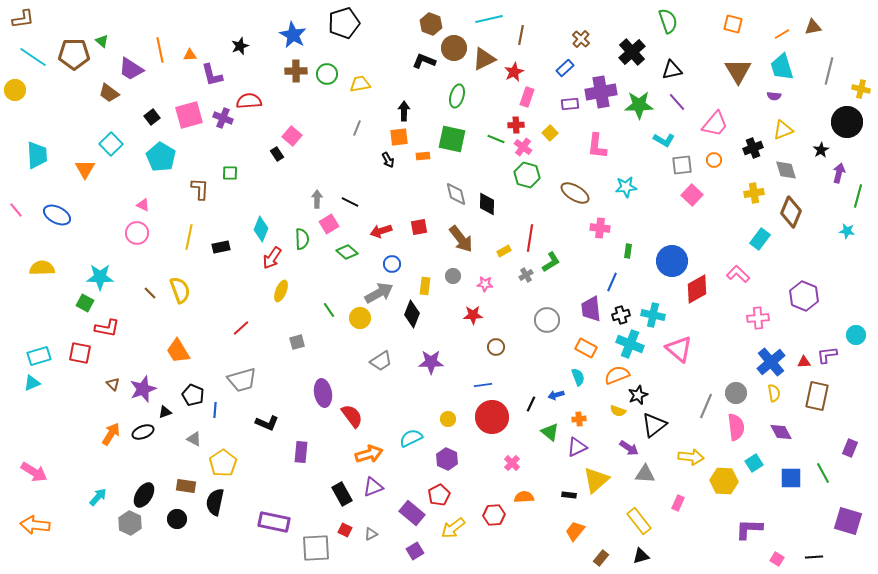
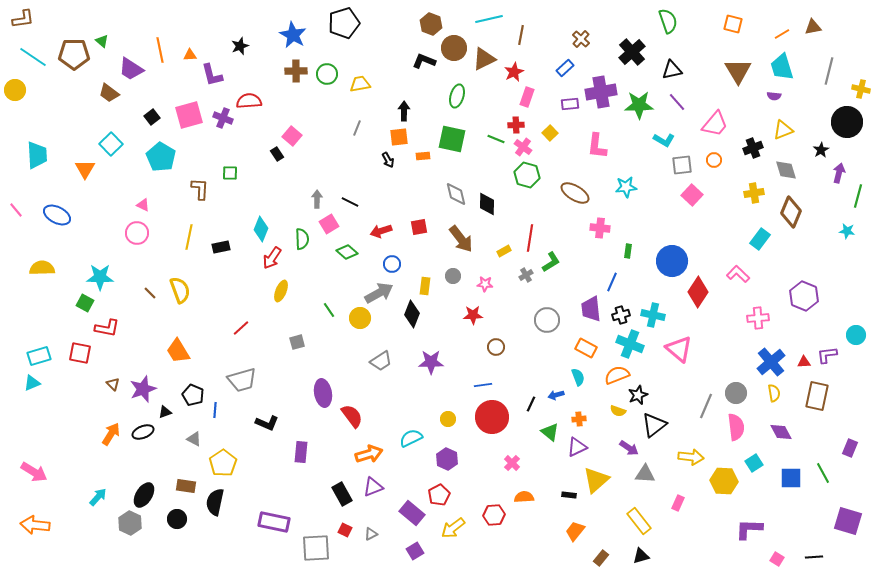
red diamond at (697, 289): moved 1 px right, 3 px down; rotated 28 degrees counterclockwise
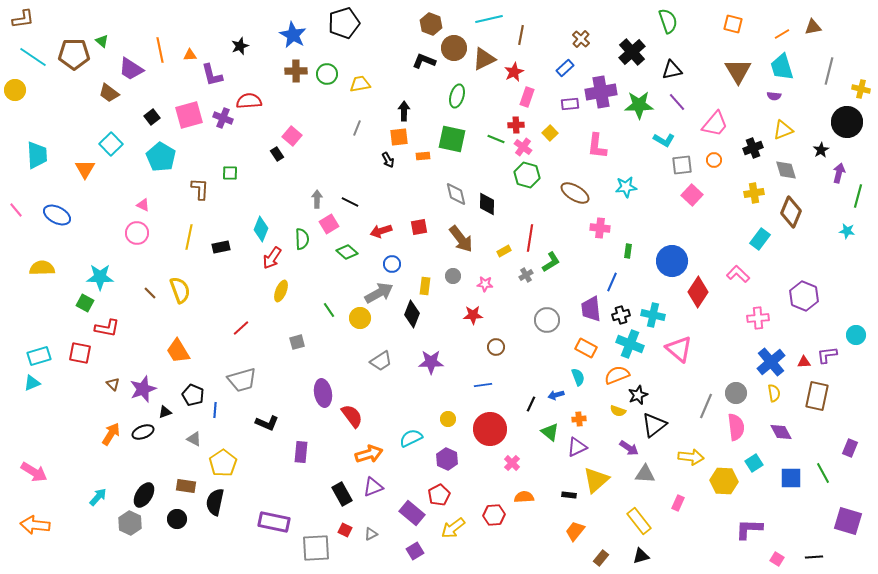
red circle at (492, 417): moved 2 px left, 12 px down
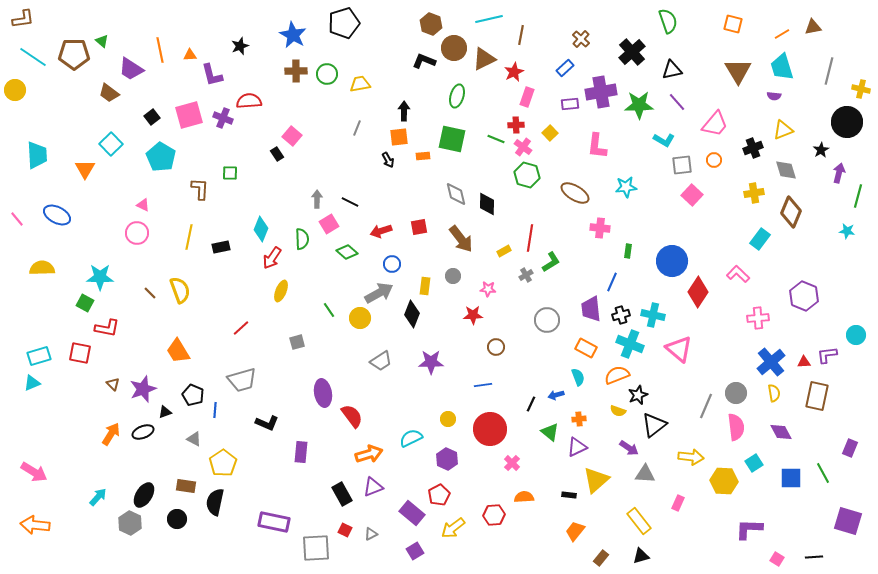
pink line at (16, 210): moved 1 px right, 9 px down
pink star at (485, 284): moved 3 px right, 5 px down
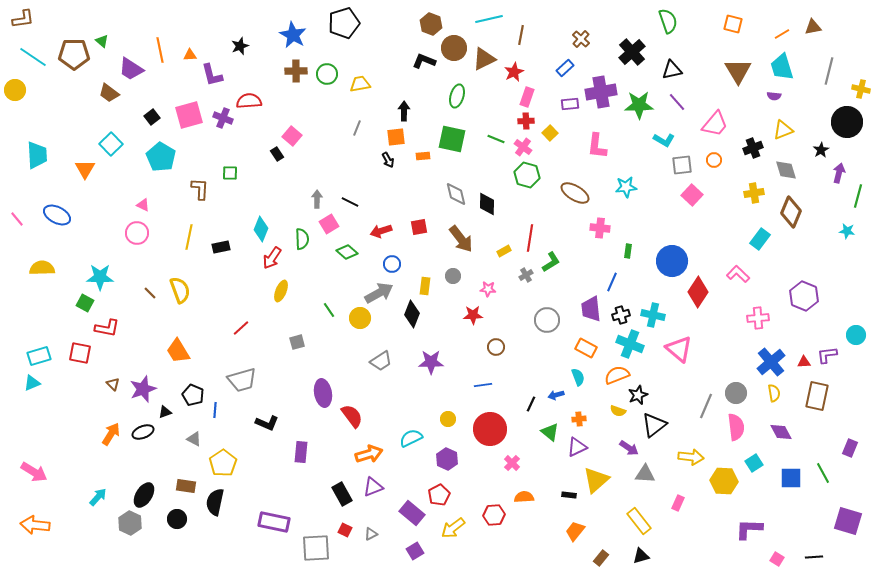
red cross at (516, 125): moved 10 px right, 4 px up
orange square at (399, 137): moved 3 px left
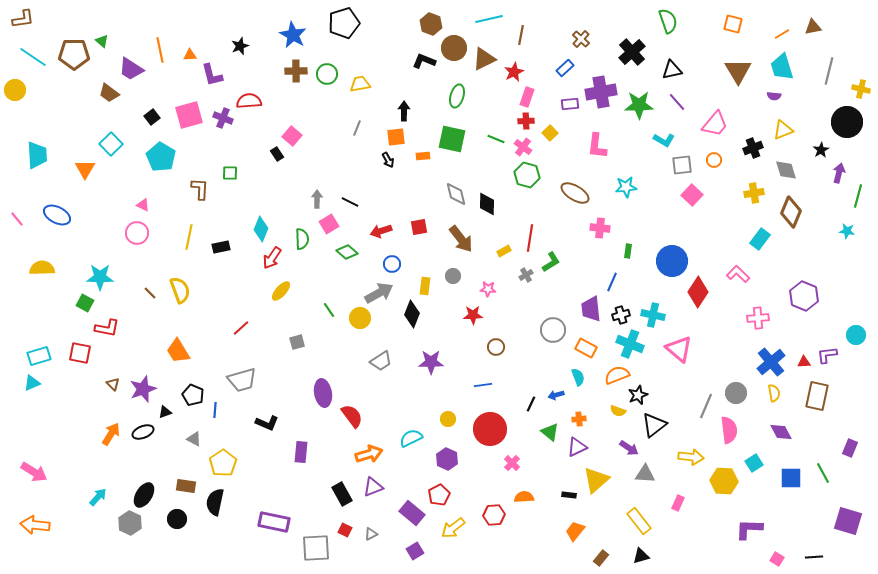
yellow ellipse at (281, 291): rotated 20 degrees clockwise
gray circle at (547, 320): moved 6 px right, 10 px down
pink semicircle at (736, 427): moved 7 px left, 3 px down
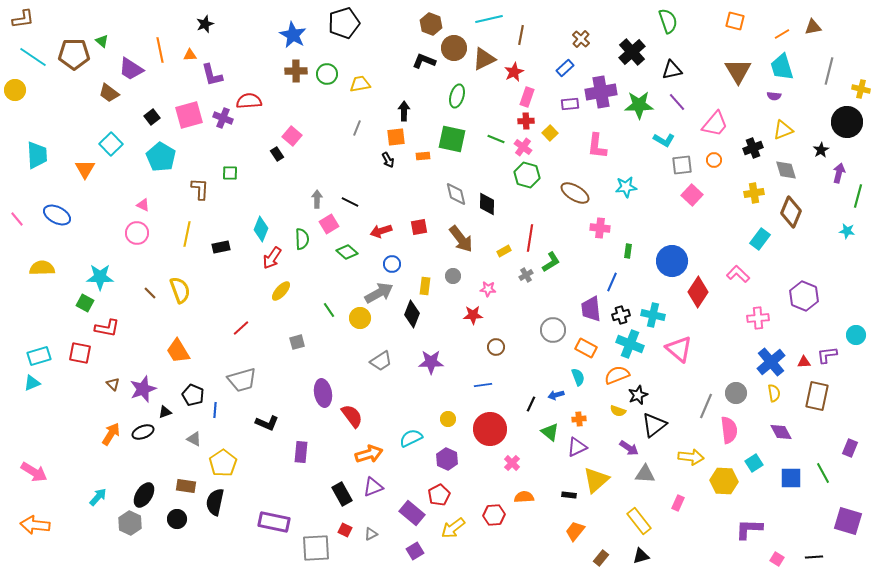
orange square at (733, 24): moved 2 px right, 3 px up
black star at (240, 46): moved 35 px left, 22 px up
yellow line at (189, 237): moved 2 px left, 3 px up
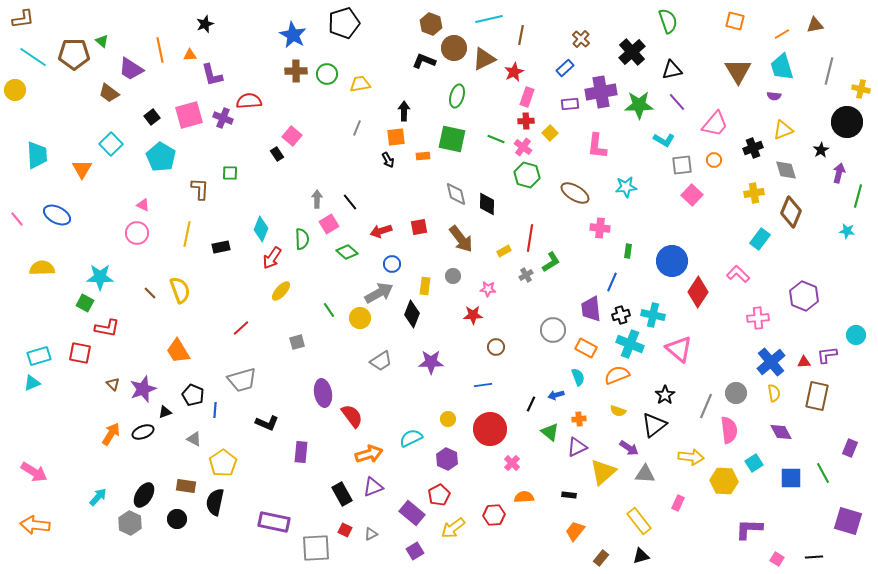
brown triangle at (813, 27): moved 2 px right, 2 px up
orange triangle at (85, 169): moved 3 px left
black line at (350, 202): rotated 24 degrees clockwise
black star at (638, 395): moved 27 px right; rotated 12 degrees counterclockwise
yellow triangle at (596, 480): moved 7 px right, 8 px up
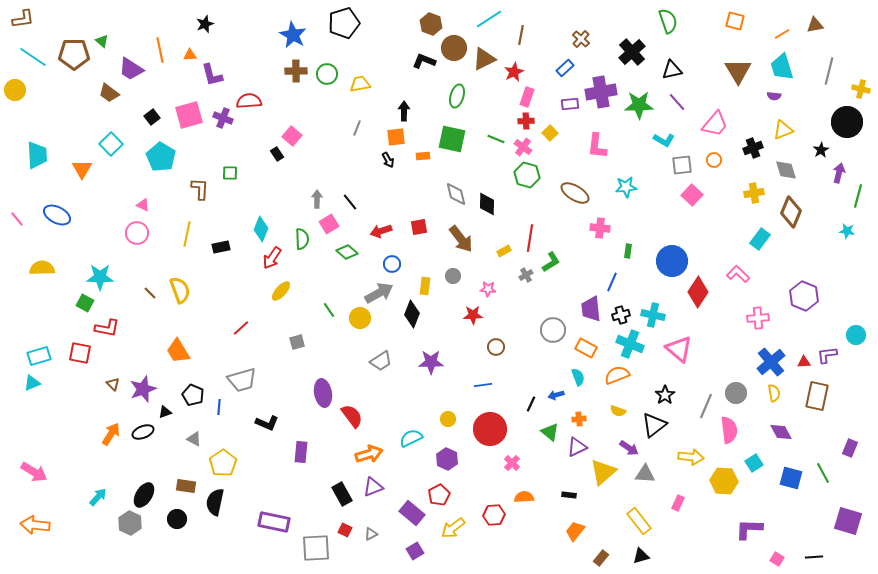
cyan line at (489, 19): rotated 20 degrees counterclockwise
blue line at (215, 410): moved 4 px right, 3 px up
blue square at (791, 478): rotated 15 degrees clockwise
